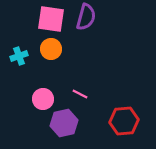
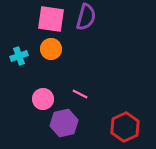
red hexagon: moved 1 px right, 6 px down; rotated 20 degrees counterclockwise
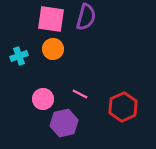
orange circle: moved 2 px right
red hexagon: moved 2 px left, 20 px up
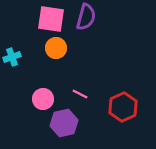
orange circle: moved 3 px right, 1 px up
cyan cross: moved 7 px left, 1 px down
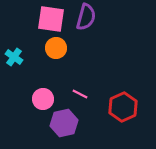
cyan cross: moved 2 px right; rotated 36 degrees counterclockwise
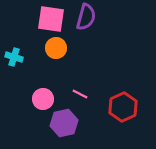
cyan cross: rotated 18 degrees counterclockwise
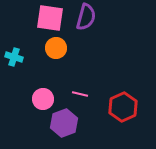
pink square: moved 1 px left, 1 px up
pink line: rotated 14 degrees counterclockwise
purple hexagon: rotated 8 degrees counterclockwise
